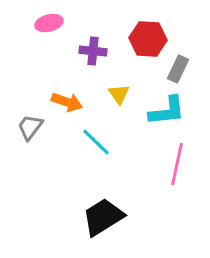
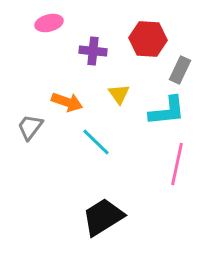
gray rectangle: moved 2 px right, 1 px down
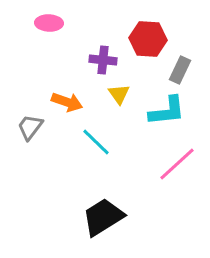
pink ellipse: rotated 16 degrees clockwise
purple cross: moved 10 px right, 9 px down
pink line: rotated 36 degrees clockwise
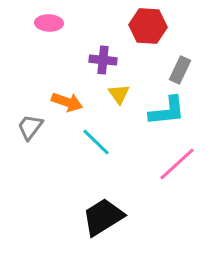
red hexagon: moved 13 px up
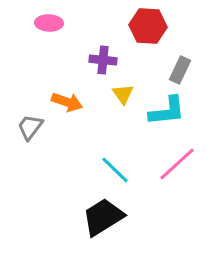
yellow triangle: moved 4 px right
cyan line: moved 19 px right, 28 px down
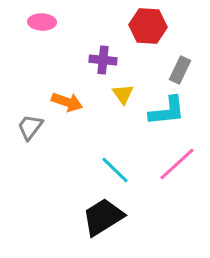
pink ellipse: moved 7 px left, 1 px up
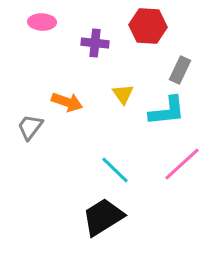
purple cross: moved 8 px left, 17 px up
pink line: moved 5 px right
